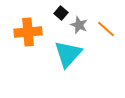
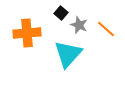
orange cross: moved 1 px left, 1 px down
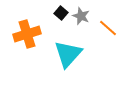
gray star: moved 2 px right, 9 px up
orange line: moved 2 px right, 1 px up
orange cross: moved 1 px down; rotated 12 degrees counterclockwise
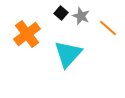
orange cross: rotated 20 degrees counterclockwise
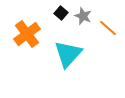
gray star: moved 2 px right
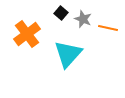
gray star: moved 3 px down
orange line: rotated 30 degrees counterclockwise
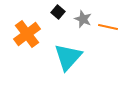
black square: moved 3 px left, 1 px up
orange line: moved 1 px up
cyan triangle: moved 3 px down
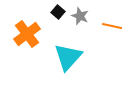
gray star: moved 3 px left, 3 px up
orange line: moved 4 px right, 1 px up
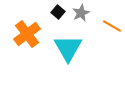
gray star: moved 1 px right, 3 px up; rotated 24 degrees clockwise
orange line: rotated 18 degrees clockwise
cyan triangle: moved 9 px up; rotated 12 degrees counterclockwise
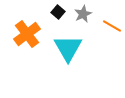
gray star: moved 2 px right, 1 px down
